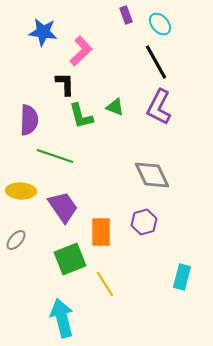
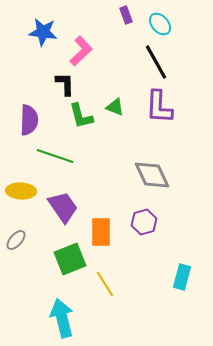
purple L-shape: rotated 24 degrees counterclockwise
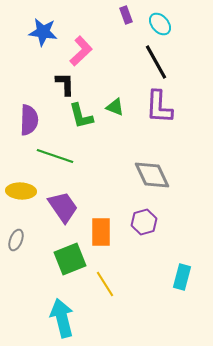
gray ellipse: rotated 20 degrees counterclockwise
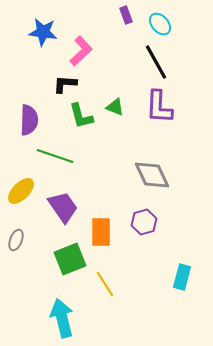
black L-shape: rotated 85 degrees counterclockwise
yellow ellipse: rotated 48 degrees counterclockwise
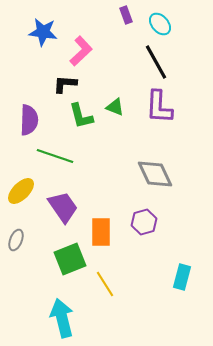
gray diamond: moved 3 px right, 1 px up
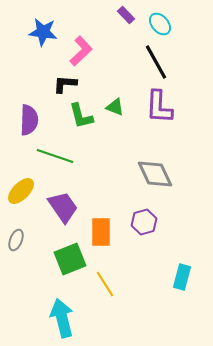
purple rectangle: rotated 24 degrees counterclockwise
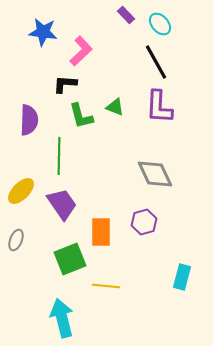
green line: moved 4 px right; rotated 72 degrees clockwise
purple trapezoid: moved 1 px left, 3 px up
yellow line: moved 1 px right, 2 px down; rotated 52 degrees counterclockwise
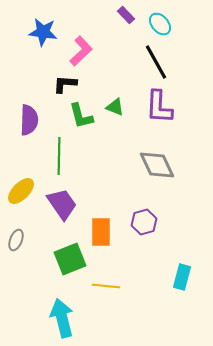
gray diamond: moved 2 px right, 9 px up
